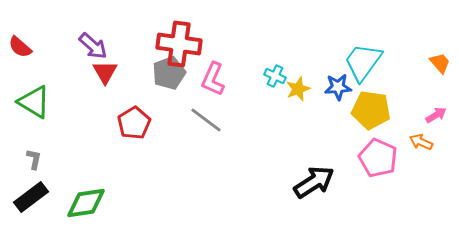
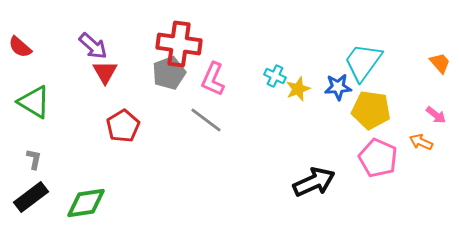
pink arrow: rotated 70 degrees clockwise
red pentagon: moved 11 px left, 3 px down
black arrow: rotated 9 degrees clockwise
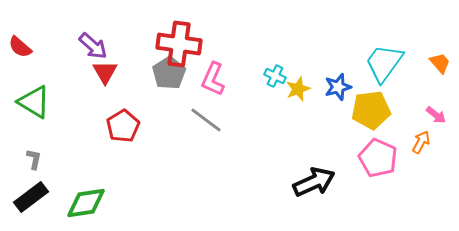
cyan trapezoid: moved 21 px right, 1 px down
gray pentagon: rotated 12 degrees counterclockwise
blue star: rotated 12 degrees counterclockwise
yellow pentagon: rotated 15 degrees counterclockwise
orange arrow: rotated 95 degrees clockwise
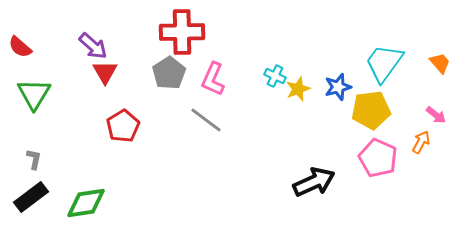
red cross: moved 3 px right, 12 px up; rotated 9 degrees counterclockwise
green triangle: moved 8 px up; rotated 30 degrees clockwise
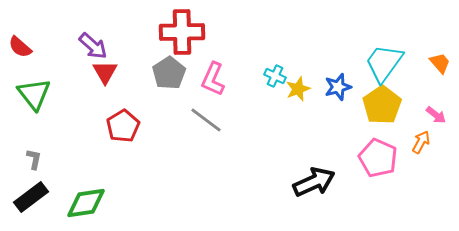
green triangle: rotated 9 degrees counterclockwise
yellow pentagon: moved 11 px right, 5 px up; rotated 27 degrees counterclockwise
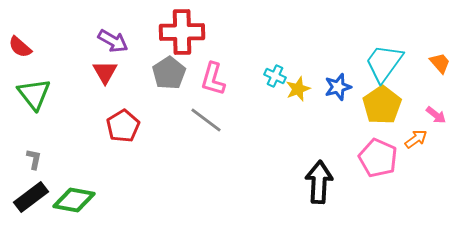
purple arrow: moved 20 px right, 5 px up; rotated 12 degrees counterclockwise
pink L-shape: rotated 8 degrees counterclockwise
orange arrow: moved 5 px left, 3 px up; rotated 25 degrees clockwise
black arrow: moved 5 px right; rotated 63 degrees counterclockwise
green diamond: moved 12 px left, 3 px up; rotated 18 degrees clockwise
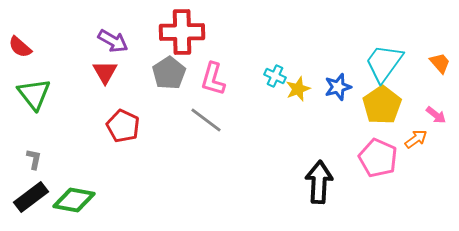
red pentagon: rotated 16 degrees counterclockwise
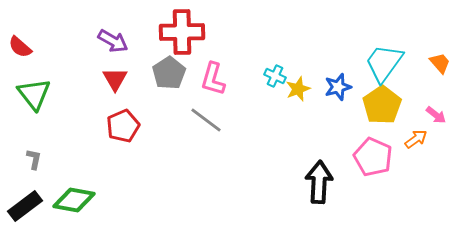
red triangle: moved 10 px right, 7 px down
red pentagon: rotated 24 degrees clockwise
pink pentagon: moved 5 px left, 1 px up
black rectangle: moved 6 px left, 9 px down
